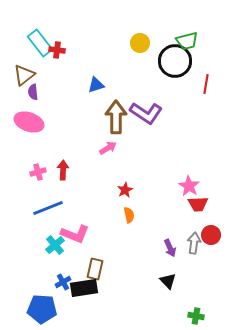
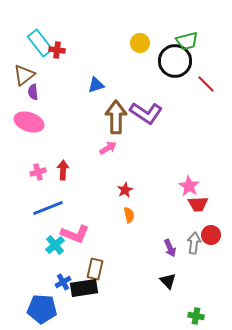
red line: rotated 54 degrees counterclockwise
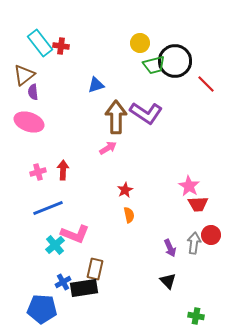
green trapezoid: moved 33 px left, 24 px down
red cross: moved 4 px right, 4 px up
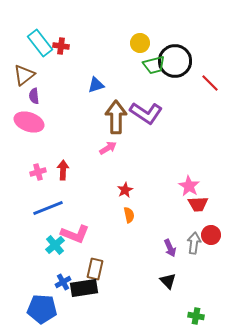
red line: moved 4 px right, 1 px up
purple semicircle: moved 1 px right, 4 px down
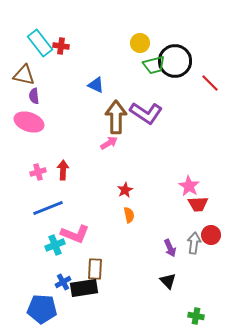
brown triangle: rotated 50 degrees clockwise
blue triangle: rotated 42 degrees clockwise
pink arrow: moved 1 px right, 5 px up
cyan cross: rotated 18 degrees clockwise
brown rectangle: rotated 10 degrees counterclockwise
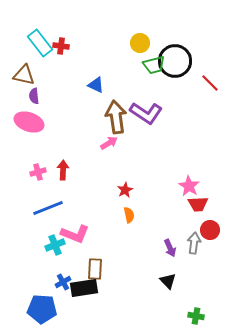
brown arrow: rotated 8 degrees counterclockwise
red circle: moved 1 px left, 5 px up
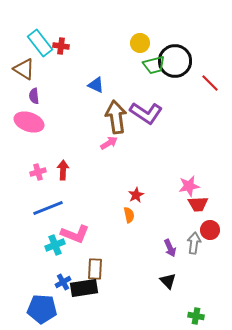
brown triangle: moved 6 px up; rotated 20 degrees clockwise
pink star: rotated 30 degrees clockwise
red star: moved 11 px right, 5 px down
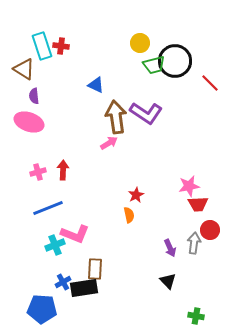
cyan rectangle: moved 2 px right, 3 px down; rotated 20 degrees clockwise
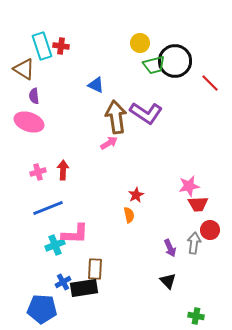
pink L-shape: rotated 20 degrees counterclockwise
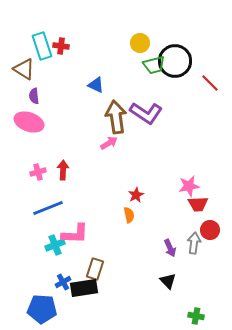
brown rectangle: rotated 15 degrees clockwise
